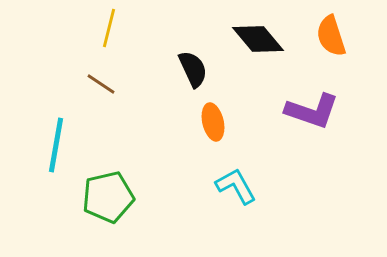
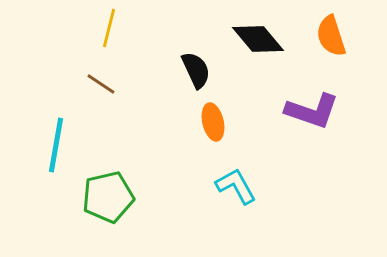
black semicircle: moved 3 px right, 1 px down
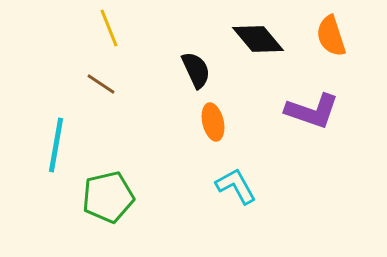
yellow line: rotated 36 degrees counterclockwise
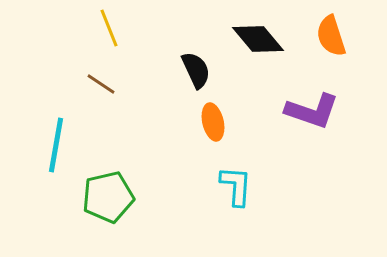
cyan L-shape: rotated 33 degrees clockwise
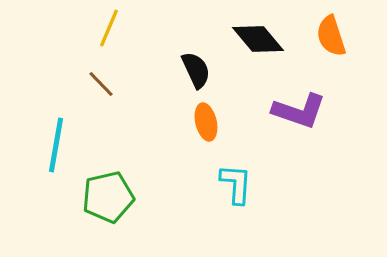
yellow line: rotated 45 degrees clockwise
brown line: rotated 12 degrees clockwise
purple L-shape: moved 13 px left
orange ellipse: moved 7 px left
cyan L-shape: moved 2 px up
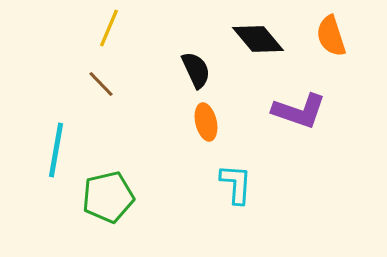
cyan line: moved 5 px down
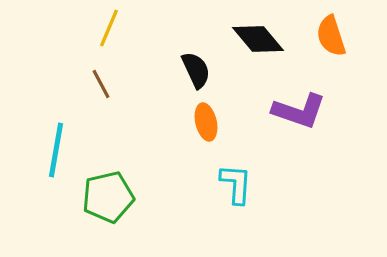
brown line: rotated 16 degrees clockwise
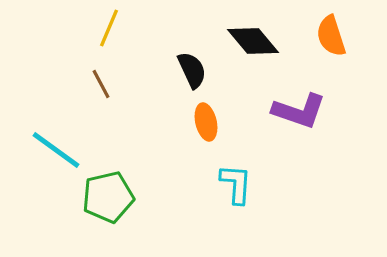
black diamond: moved 5 px left, 2 px down
black semicircle: moved 4 px left
cyan line: rotated 64 degrees counterclockwise
